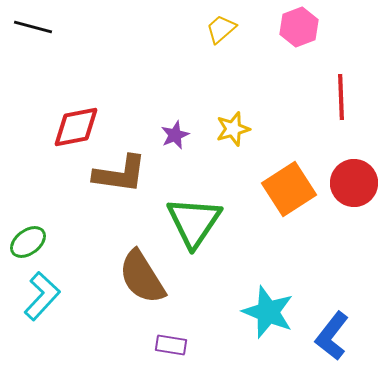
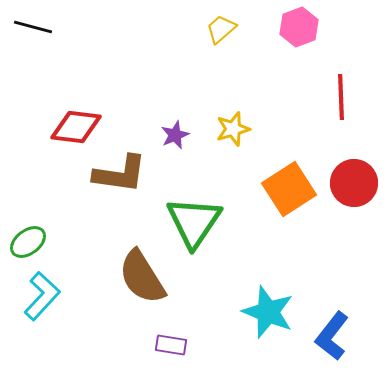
red diamond: rotated 18 degrees clockwise
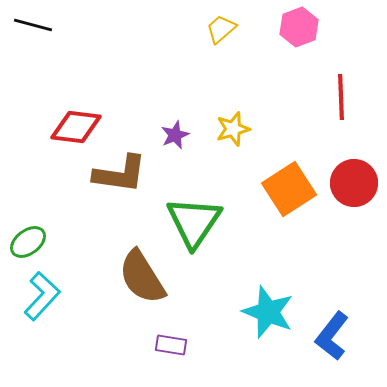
black line: moved 2 px up
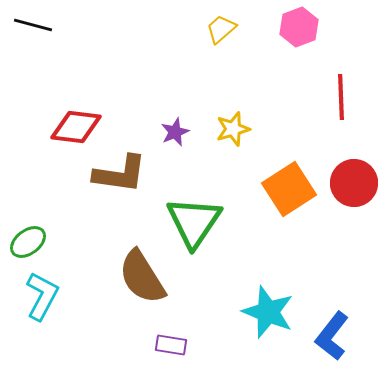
purple star: moved 3 px up
cyan L-shape: rotated 15 degrees counterclockwise
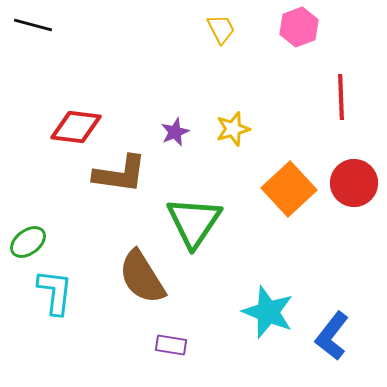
yellow trapezoid: rotated 104 degrees clockwise
orange square: rotated 10 degrees counterclockwise
cyan L-shape: moved 13 px right, 4 px up; rotated 21 degrees counterclockwise
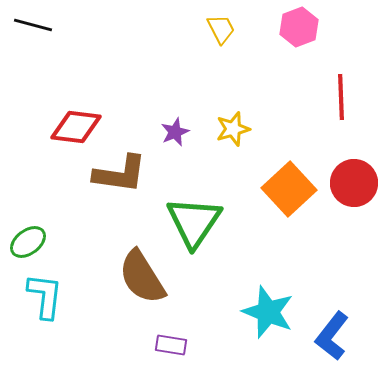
cyan L-shape: moved 10 px left, 4 px down
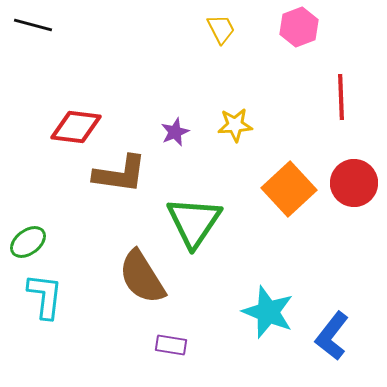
yellow star: moved 2 px right, 4 px up; rotated 12 degrees clockwise
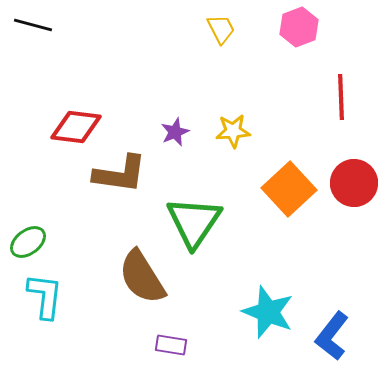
yellow star: moved 2 px left, 6 px down
